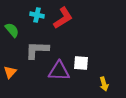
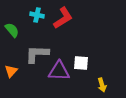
gray L-shape: moved 4 px down
orange triangle: moved 1 px right, 1 px up
yellow arrow: moved 2 px left, 1 px down
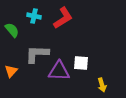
cyan cross: moved 3 px left, 1 px down
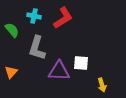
gray L-shape: moved 6 px up; rotated 75 degrees counterclockwise
orange triangle: moved 1 px down
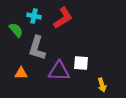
green semicircle: moved 4 px right
orange triangle: moved 10 px right, 1 px down; rotated 48 degrees clockwise
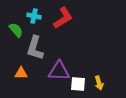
gray L-shape: moved 2 px left
white square: moved 3 px left, 21 px down
yellow arrow: moved 3 px left, 2 px up
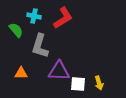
gray L-shape: moved 5 px right, 2 px up
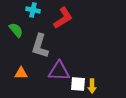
cyan cross: moved 1 px left, 6 px up
yellow arrow: moved 7 px left, 3 px down; rotated 16 degrees clockwise
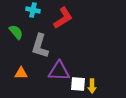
green semicircle: moved 2 px down
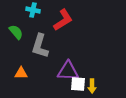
red L-shape: moved 2 px down
purple triangle: moved 9 px right
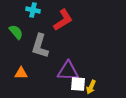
yellow arrow: moved 1 px left, 1 px down; rotated 24 degrees clockwise
